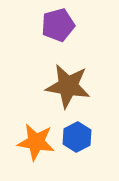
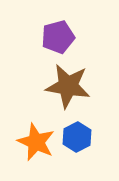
purple pentagon: moved 12 px down
orange star: rotated 15 degrees clockwise
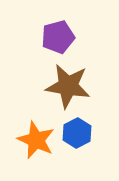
blue hexagon: moved 4 px up
orange star: moved 2 px up
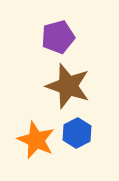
brown star: rotated 9 degrees clockwise
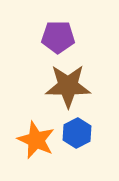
purple pentagon: rotated 16 degrees clockwise
brown star: rotated 18 degrees counterclockwise
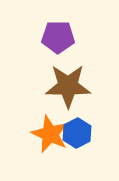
orange star: moved 14 px right, 6 px up
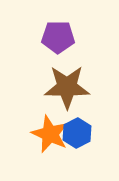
brown star: moved 1 px left, 1 px down
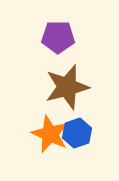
brown star: rotated 15 degrees counterclockwise
blue hexagon: rotated 8 degrees clockwise
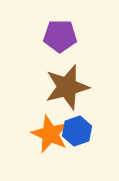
purple pentagon: moved 2 px right, 1 px up
blue hexagon: moved 2 px up
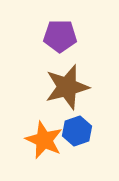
orange star: moved 6 px left, 6 px down
